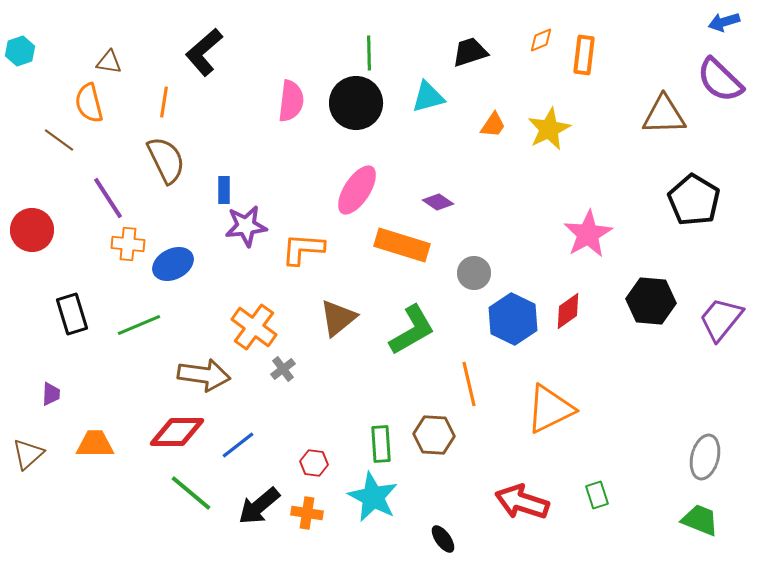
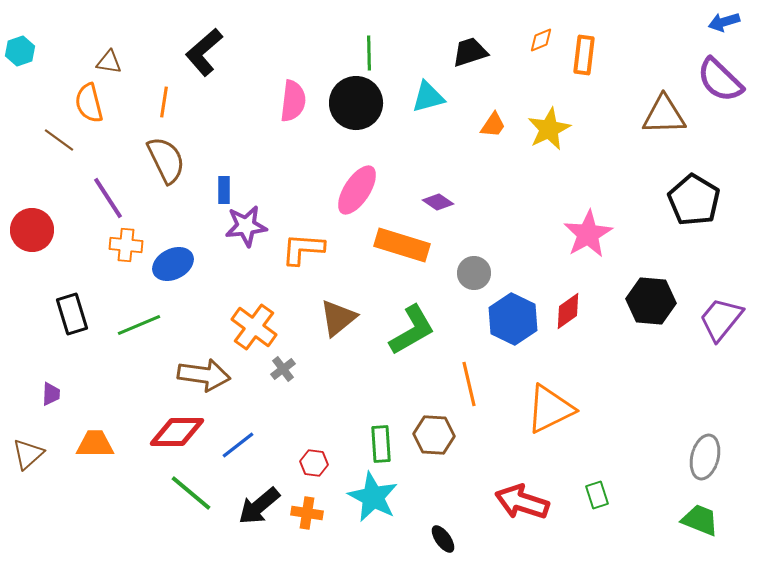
pink semicircle at (291, 101): moved 2 px right
orange cross at (128, 244): moved 2 px left, 1 px down
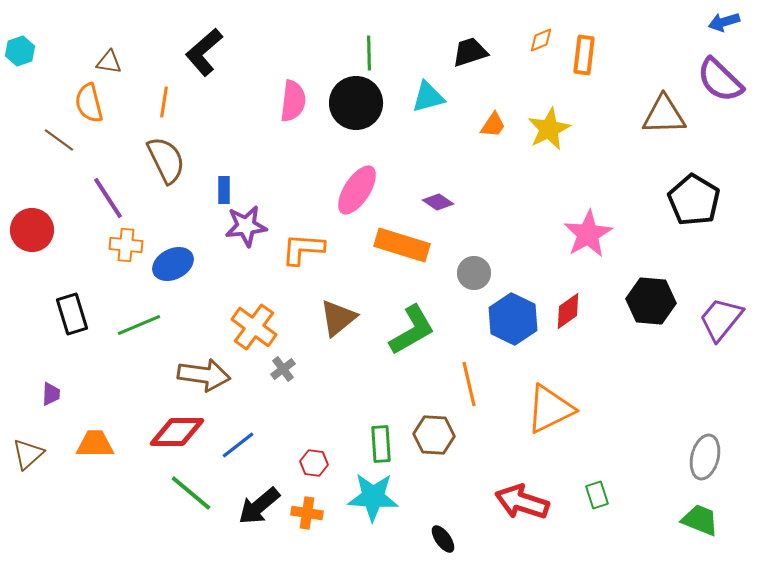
cyan star at (373, 497): rotated 24 degrees counterclockwise
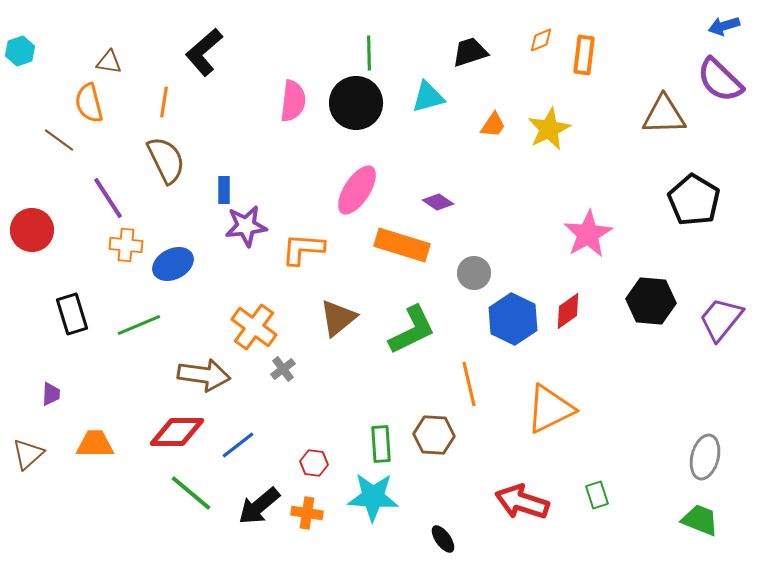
blue arrow at (724, 22): moved 4 px down
green L-shape at (412, 330): rotated 4 degrees clockwise
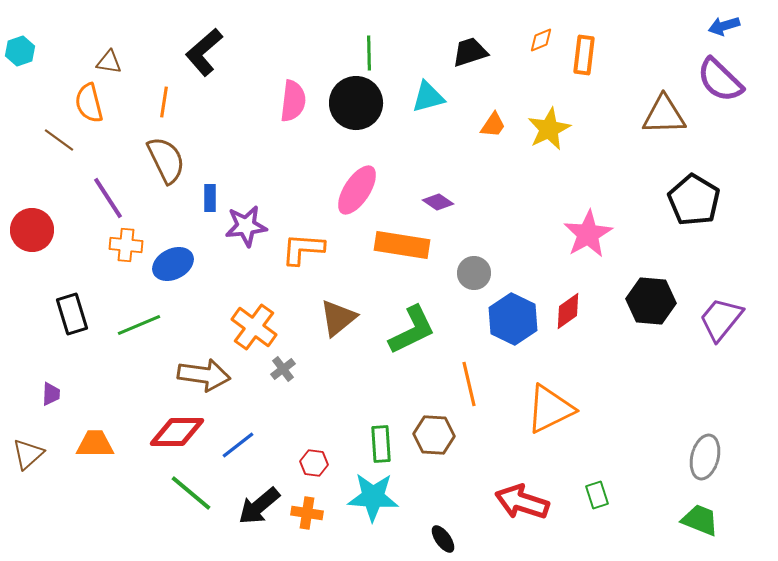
blue rectangle at (224, 190): moved 14 px left, 8 px down
orange rectangle at (402, 245): rotated 8 degrees counterclockwise
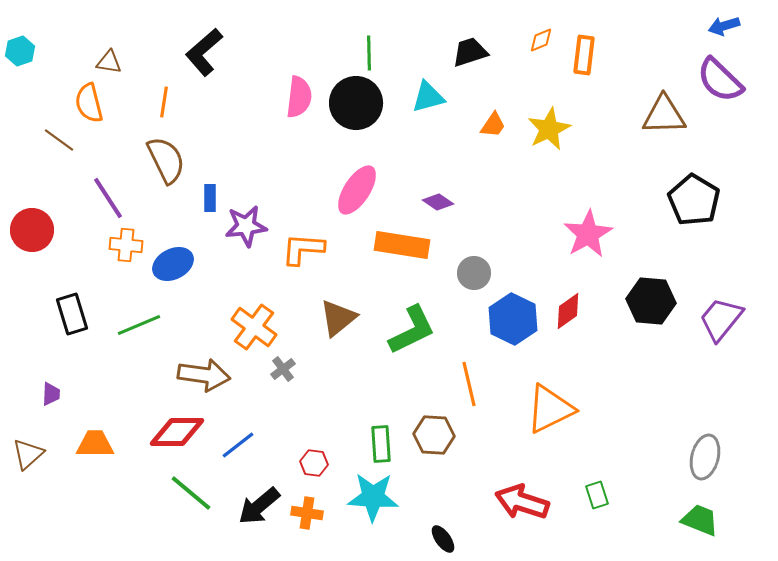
pink semicircle at (293, 101): moved 6 px right, 4 px up
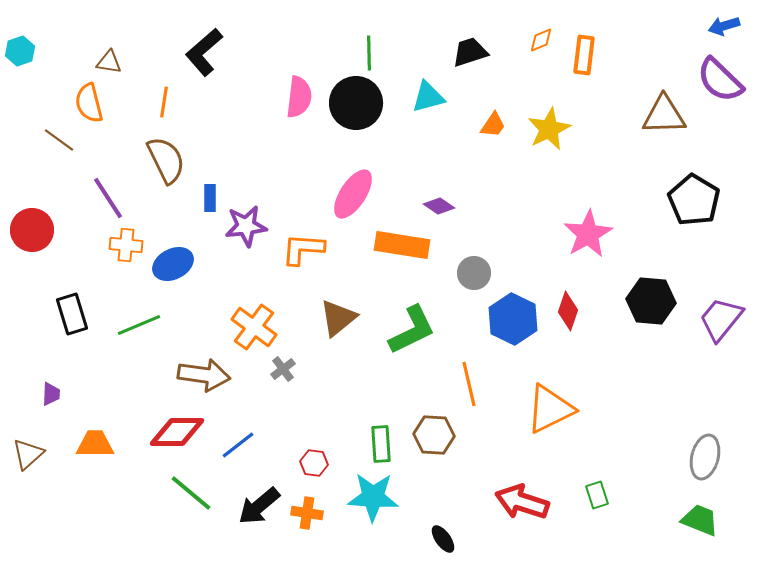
pink ellipse at (357, 190): moved 4 px left, 4 px down
purple diamond at (438, 202): moved 1 px right, 4 px down
red diamond at (568, 311): rotated 36 degrees counterclockwise
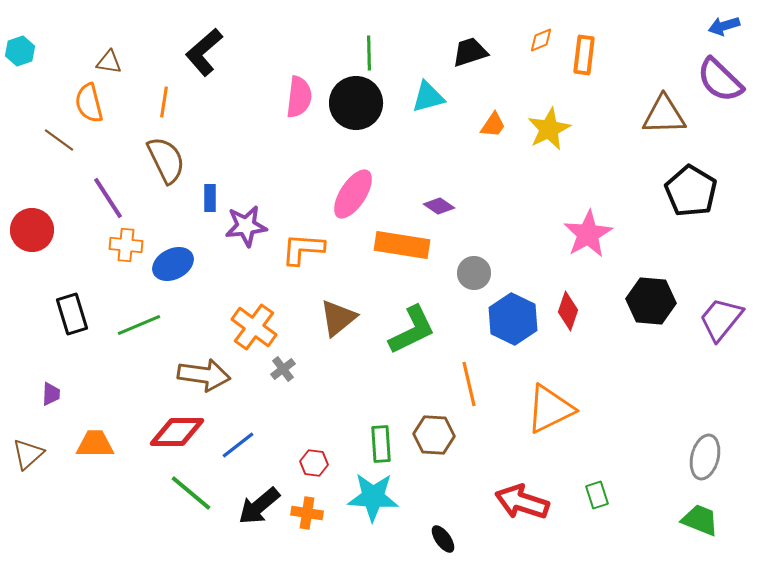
black pentagon at (694, 200): moved 3 px left, 9 px up
